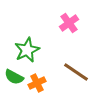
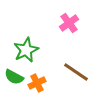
green star: moved 1 px left
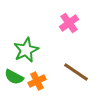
orange cross: moved 2 px up
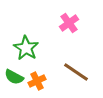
green star: moved 2 px up; rotated 15 degrees counterclockwise
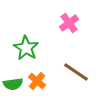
green semicircle: moved 1 px left, 7 px down; rotated 36 degrees counterclockwise
orange cross: rotated 24 degrees counterclockwise
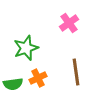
green star: rotated 20 degrees clockwise
brown line: rotated 48 degrees clockwise
orange cross: moved 1 px right, 3 px up; rotated 24 degrees clockwise
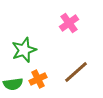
green star: moved 2 px left, 2 px down
brown line: rotated 56 degrees clockwise
orange cross: moved 1 px down
